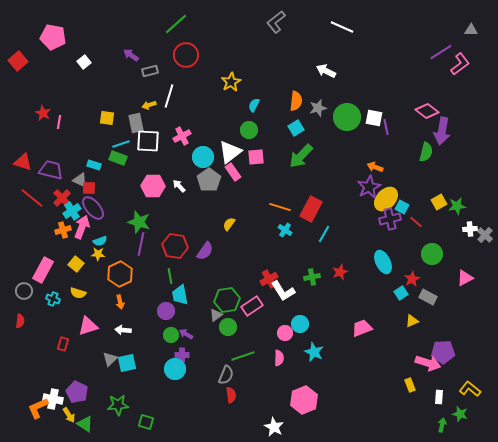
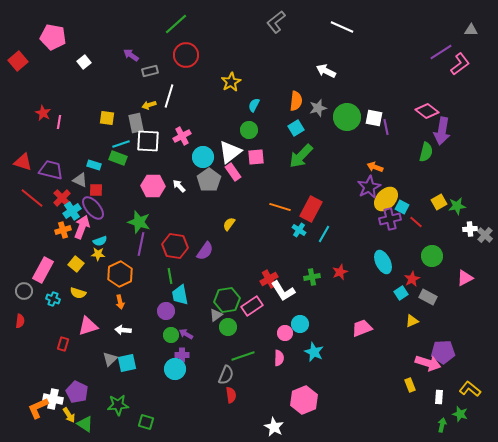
red square at (89, 188): moved 7 px right, 2 px down
cyan cross at (285, 230): moved 14 px right
green circle at (432, 254): moved 2 px down
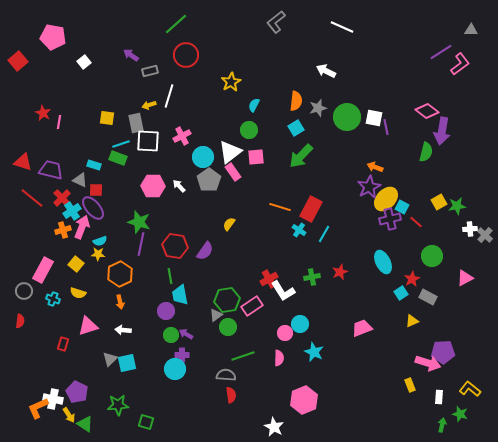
gray semicircle at (226, 375): rotated 108 degrees counterclockwise
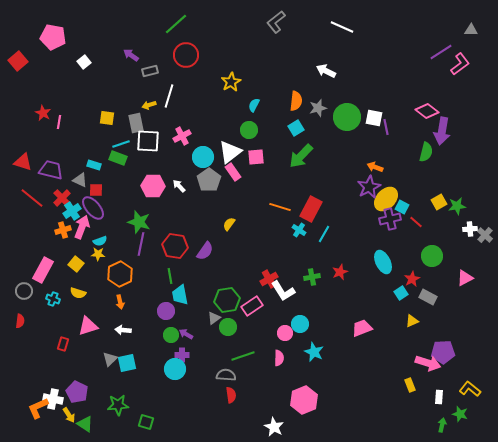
gray triangle at (216, 315): moved 2 px left, 3 px down
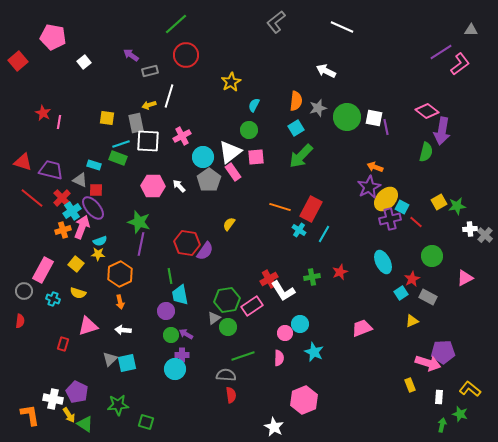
red hexagon at (175, 246): moved 12 px right, 3 px up
orange L-shape at (38, 408): moved 8 px left, 7 px down; rotated 105 degrees clockwise
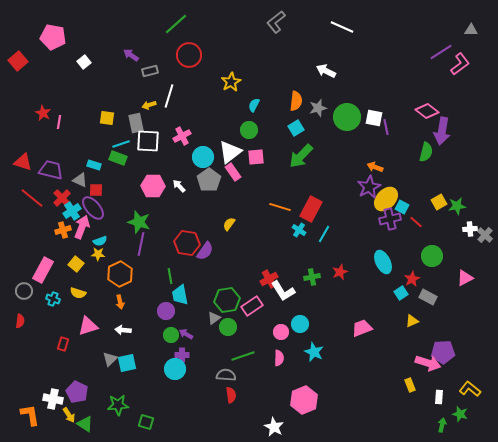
red circle at (186, 55): moved 3 px right
pink circle at (285, 333): moved 4 px left, 1 px up
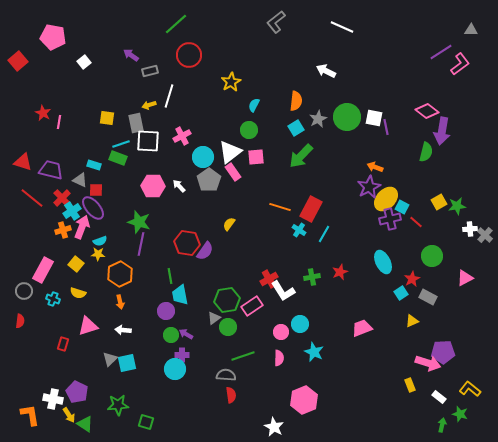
gray star at (318, 108): moved 11 px down; rotated 12 degrees counterclockwise
white rectangle at (439, 397): rotated 56 degrees counterclockwise
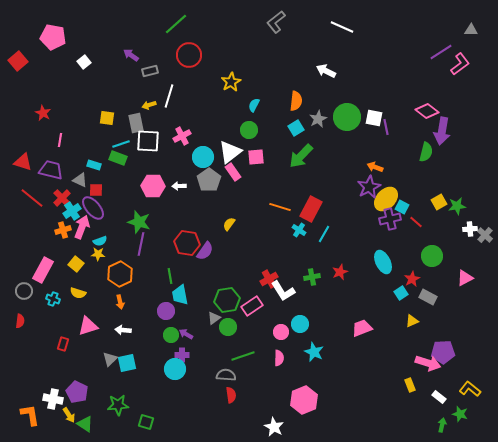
pink line at (59, 122): moved 1 px right, 18 px down
white arrow at (179, 186): rotated 48 degrees counterclockwise
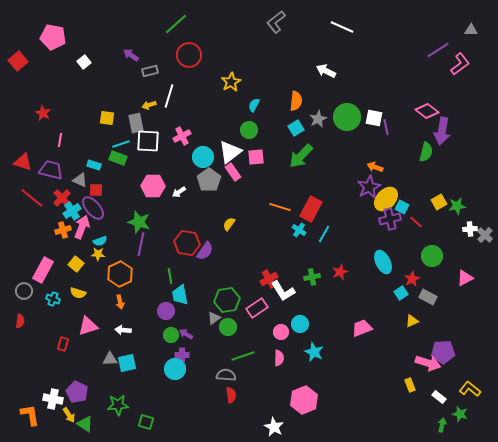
purple line at (441, 52): moved 3 px left, 2 px up
white arrow at (179, 186): moved 6 px down; rotated 32 degrees counterclockwise
pink rectangle at (252, 306): moved 5 px right, 2 px down
gray triangle at (110, 359): rotated 42 degrees clockwise
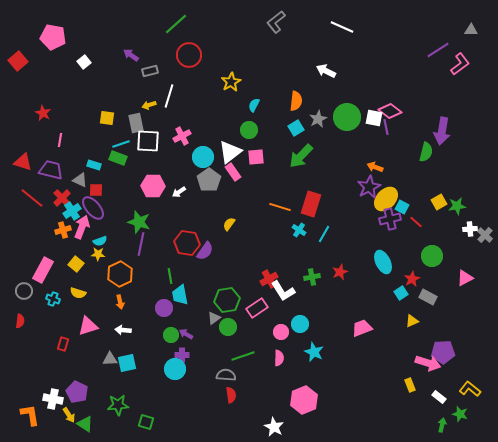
pink diamond at (427, 111): moved 37 px left
red rectangle at (311, 209): moved 5 px up; rotated 10 degrees counterclockwise
purple circle at (166, 311): moved 2 px left, 3 px up
